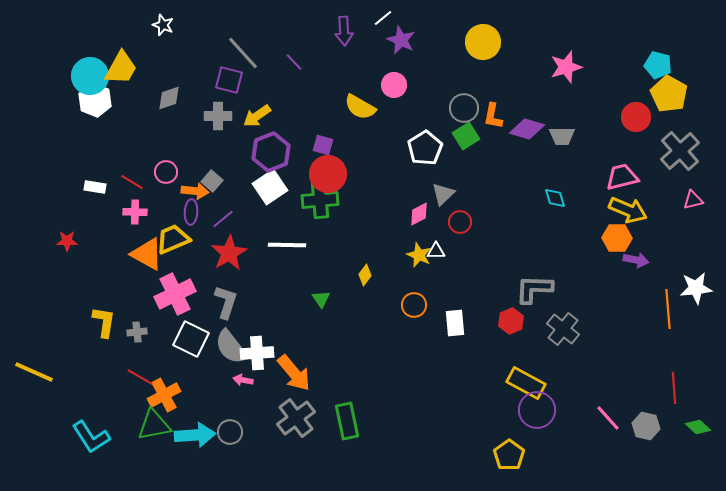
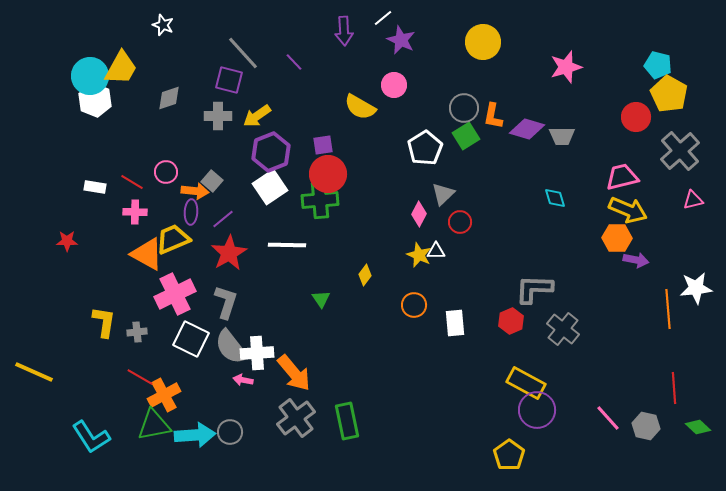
purple square at (323, 145): rotated 25 degrees counterclockwise
pink diamond at (419, 214): rotated 35 degrees counterclockwise
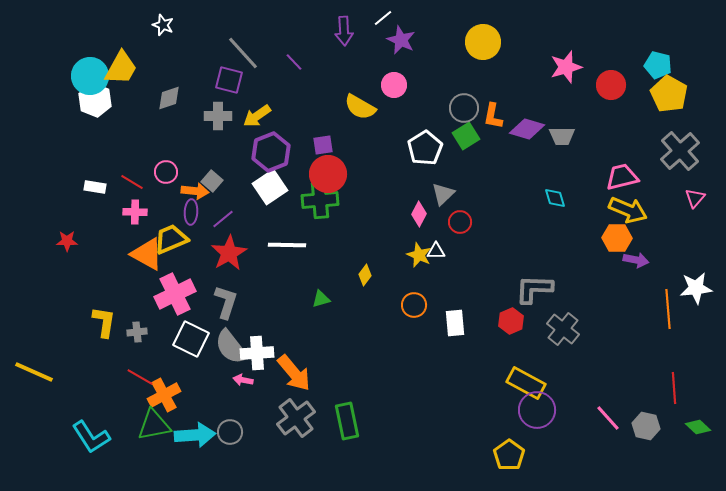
red circle at (636, 117): moved 25 px left, 32 px up
pink triangle at (693, 200): moved 2 px right, 2 px up; rotated 35 degrees counterclockwise
yellow trapezoid at (173, 239): moved 2 px left
green triangle at (321, 299): rotated 48 degrees clockwise
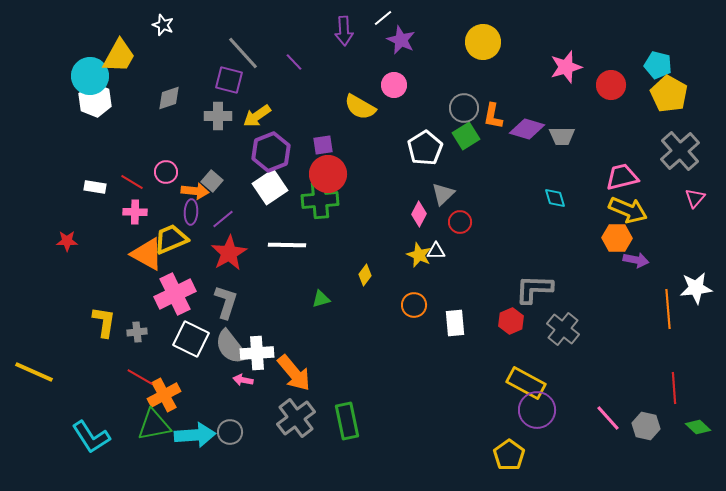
yellow trapezoid at (121, 68): moved 2 px left, 12 px up
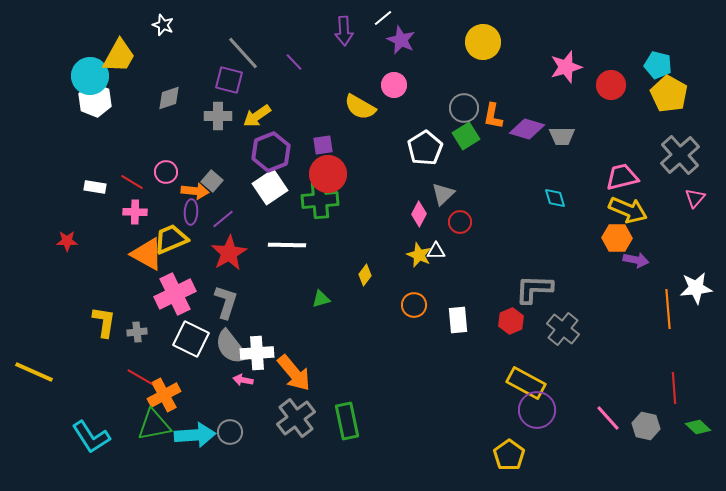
gray cross at (680, 151): moved 4 px down
white rectangle at (455, 323): moved 3 px right, 3 px up
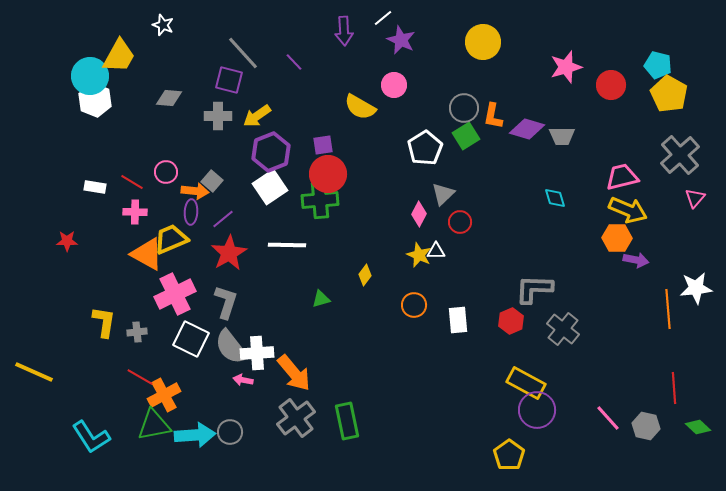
gray diamond at (169, 98): rotated 24 degrees clockwise
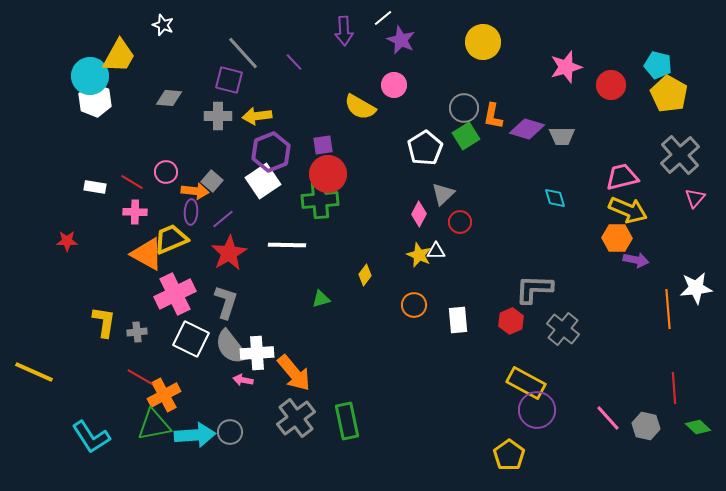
yellow arrow at (257, 116): rotated 28 degrees clockwise
white square at (270, 187): moved 7 px left, 6 px up
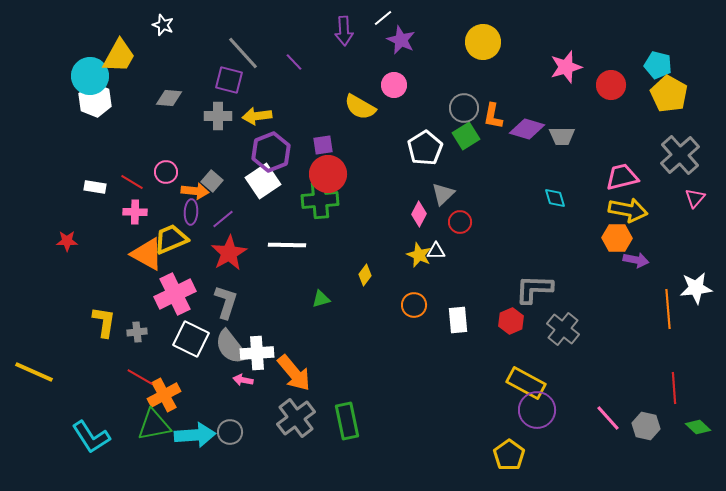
yellow arrow at (628, 210): rotated 12 degrees counterclockwise
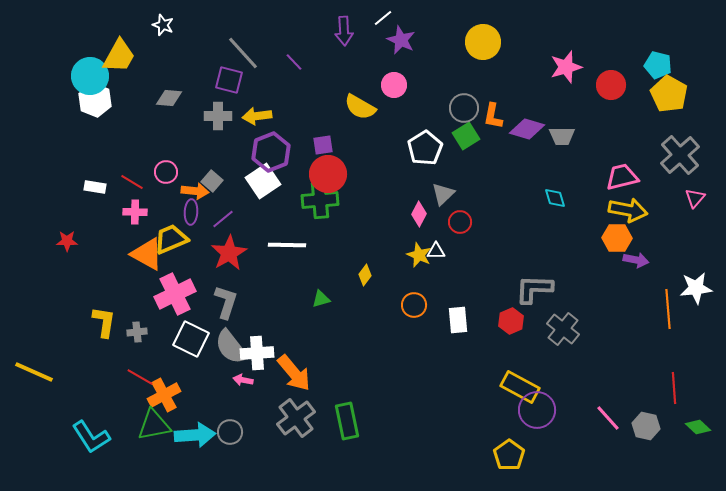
yellow rectangle at (526, 383): moved 6 px left, 4 px down
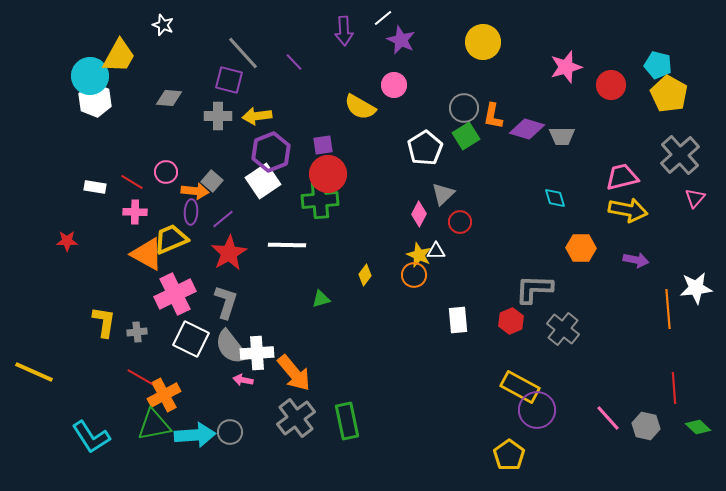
orange hexagon at (617, 238): moved 36 px left, 10 px down
orange circle at (414, 305): moved 30 px up
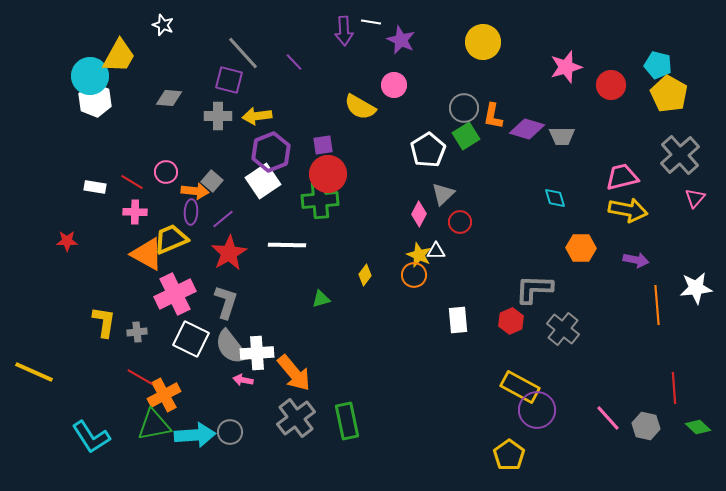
white line at (383, 18): moved 12 px left, 4 px down; rotated 48 degrees clockwise
white pentagon at (425, 148): moved 3 px right, 2 px down
orange line at (668, 309): moved 11 px left, 4 px up
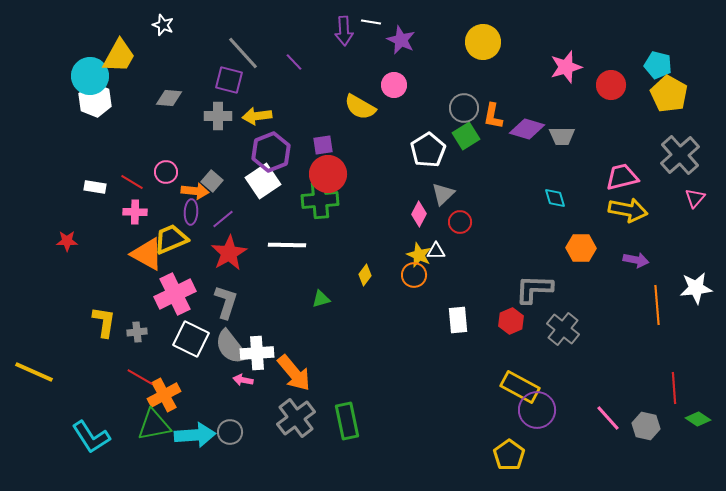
green diamond at (698, 427): moved 8 px up; rotated 10 degrees counterclockwise
